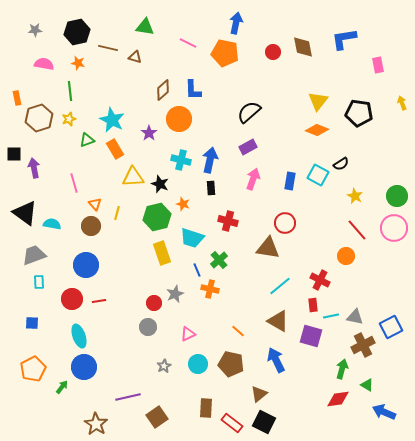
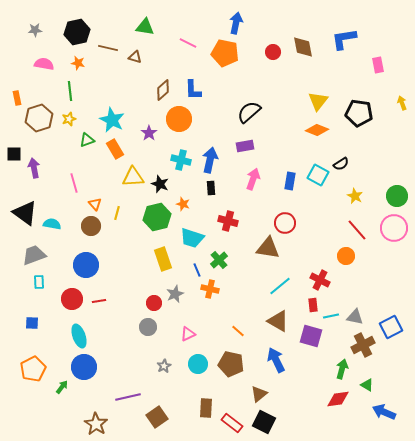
purple rectangle at (248, 147): moved 3 px left, 1 px up; rotated 18 degrees clockwise
yellow rectangle at (162, 253): moved 1 px right, 6 px down
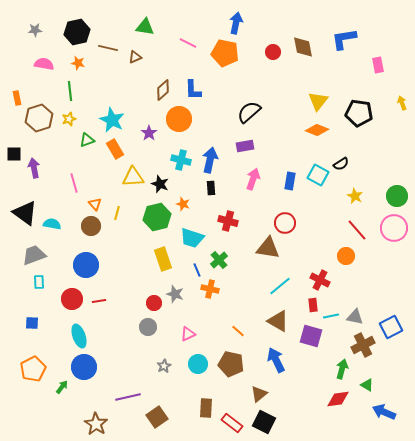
brown triangle at (135, 57): rotated 40 degrees counterclockwise
gray star at (175, 294): rotated 30 degrees counterclockwise
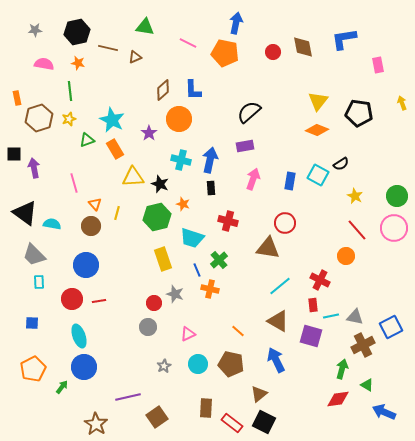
gray trapezoid at (34, 255): rotated 115 degrees counterclockwise
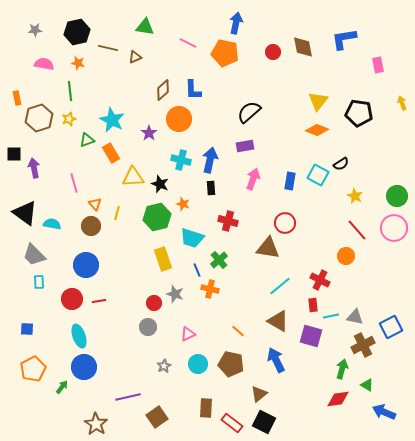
orange rectangle at (115, 149): moved 4 px left, 4 px down
blue square at (32, 323): moved 5 px left, 6 px down
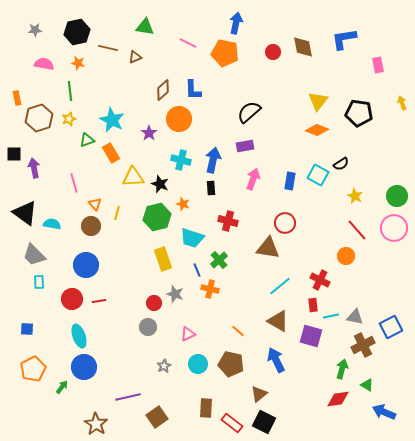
blue arrow at (210, 160): moved 3 px right
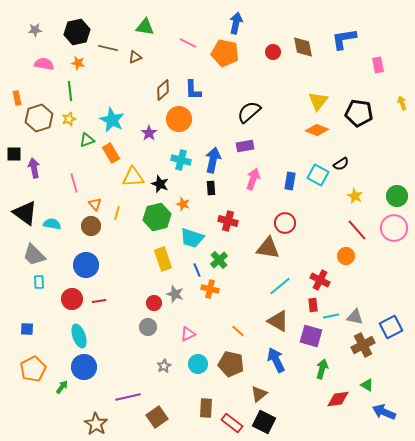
green arrow at (342, 369): moved 20 px left
